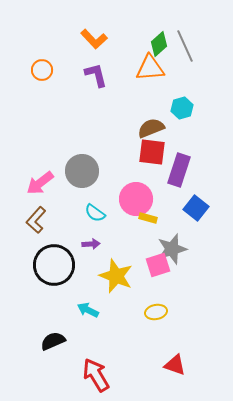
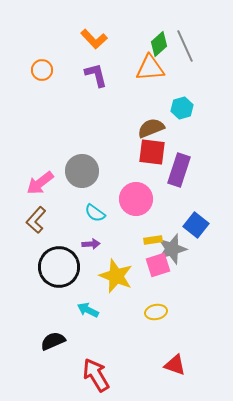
blue square: moved 17 px down
yellow rectangle: moved 5 px right, 22 px down; rotated 24 degrees counterclockwise
black circle: moved 5 px right, 2 px down
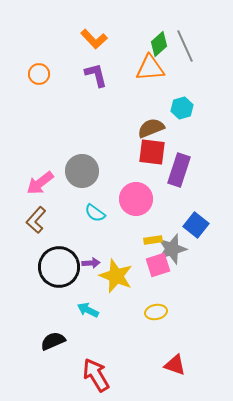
orange circle: moved 3 px left, 4 px down
purple arrow: moved 19 px down
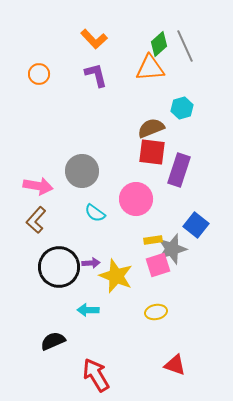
pink arrow: moved 2 px left, 3 px down; rotated 132 degrees counterclockwise
cyan arrow: rotated 25 degrees counterclockwise
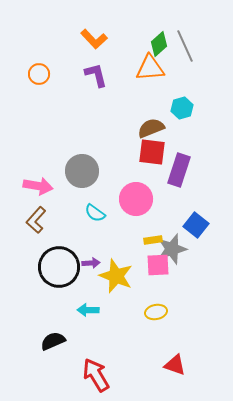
pink square: rotated 15 degrees clockwise
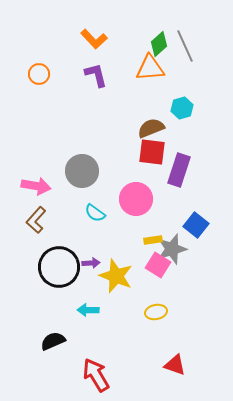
pink arrow: moved 2 px left
pink square: rotated 35 degrees clockwise
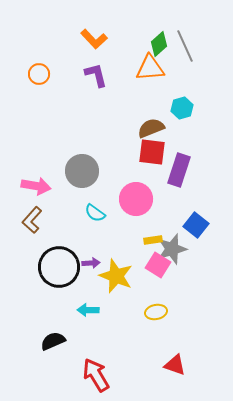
brown L-shape: moved 4 px left
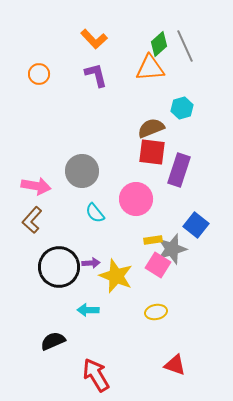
cyan semicircle: rotated 15 degrees clockwise
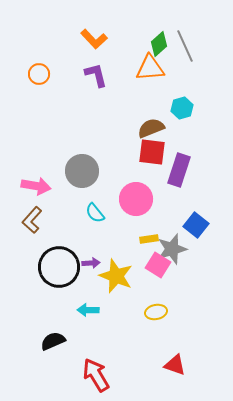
yellow rectangle: moved 4 px left, 1 px up
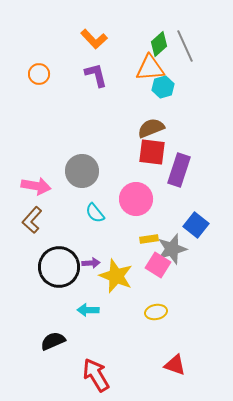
cyan hexagon: moved 19 px left, 21 px up
